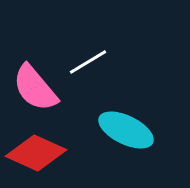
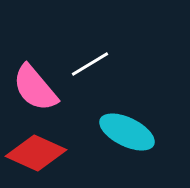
white line: moved 2 px right, 2 px down
cyan ellipse: moved 1 px right, 2 px down
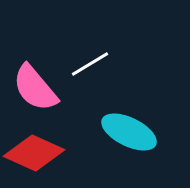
cyan ellipse: moved 2 px right
red diamond: moved 2 px left
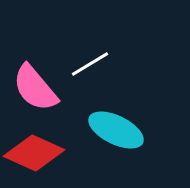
cyan ellipse: moved 13 px left, 2 px up
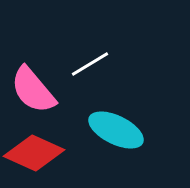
pink semicircle: moved 2 px left, 2 px down
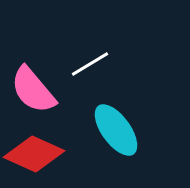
cyan ellipse: rotated 28 degrees clockwise
red diamond: moved 1 px down
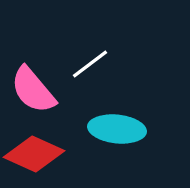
white line: rotated 6 degrees counterclockwise
cyan ellipse: moved 1 px right, 1 px up; rotated 48 degrees counterclockwise
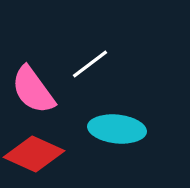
pink semicircle: rotated 4 degrees clockwise
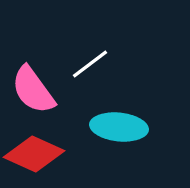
cyan ellipse: moved 2 px right, 2 px up
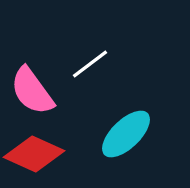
pink semicircle: moved 1 px left, 1 px down
cyan ellipse: moved 7 px right, 7 px down; rotated 50 degrees counterclockwise
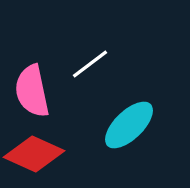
pink semicircle: rotated 24 degrees clockwise
cyan ellipse: moved 3 px right, 9 px up
